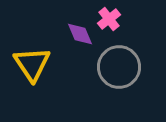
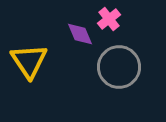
yellow triangle: moved 3 px left, 3 px up
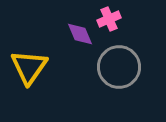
pink cross: rotated 15 degrees clockwise
yellow triangle: moved 6 px down; rotated 9 degrees clockwise
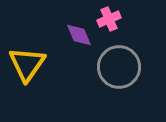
purple diamond: moved 1 px left, 1 px down
yellow triangle: moved 2 px left, 3 px up
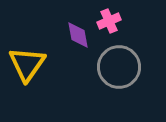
pink cross: moved 2 px down
purple diamond: moved 1 px left; rotated 12 degrees clockwise
